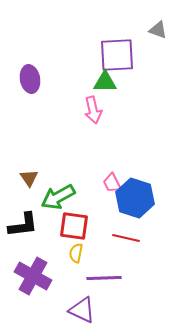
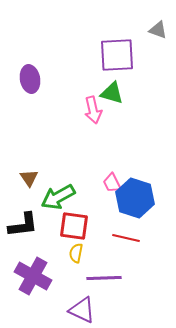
green triangle: moved 7 px right, 11 px down; rotated 15 degrees clockwise
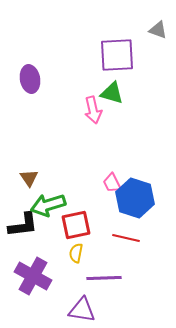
green arrow: moved 10 px left, 8 px down; rotated 12 degrees clockwise
red square: moved 2 px right, 1 px up; rotated 20 degrees counterclockwise
purple triangle: rotated 16 degrees counterclockwise
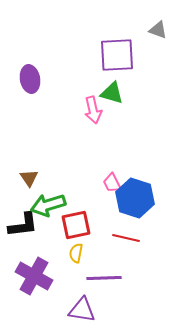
purple cross: moved 1 px right
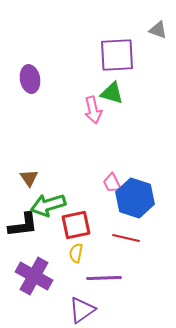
purple triangle: rotated 44 degrees counterclockwise
